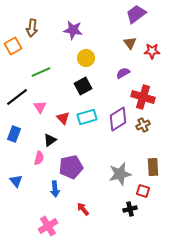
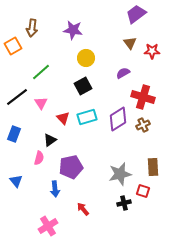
green line: rotated 18 degrees counterclockwise
pink triangle: moved 1 px right, 4 px up
black cross: moved 6 px left, 6 px up
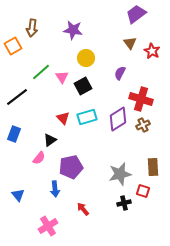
red star: rotated 28 degrees clockwise
purple semicircle: moved 3 px left; rotated 32 degrees counterclockwise
red cross: moved 2 px left, 2 px down
pink triangle: moved 21 px right, 26 px up
pink semicircle: rotated 24 degrees clockwise
blue triangle: moved 2 px right, 14 px down
